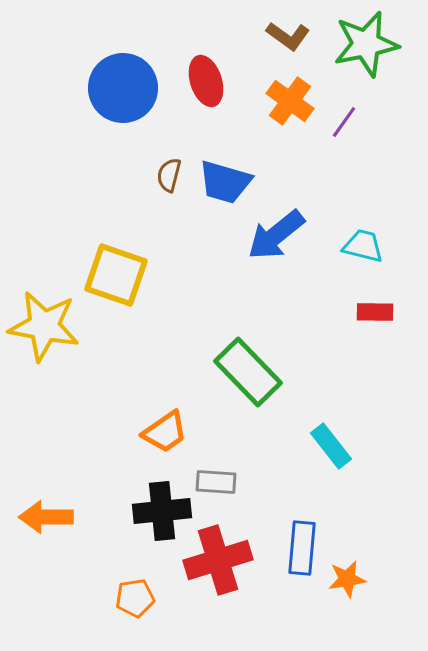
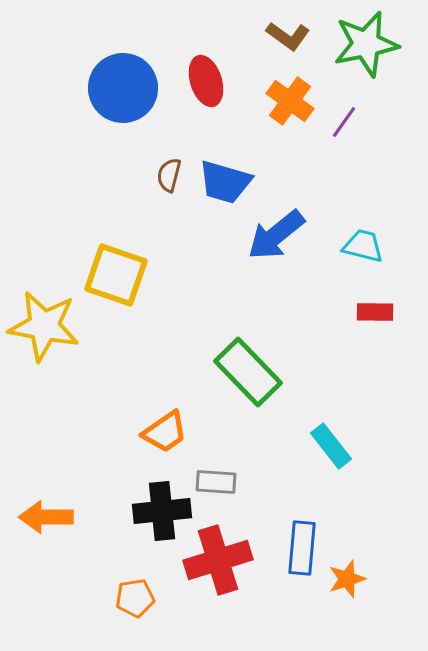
orange star: rotated 9 degrees counterclockwise
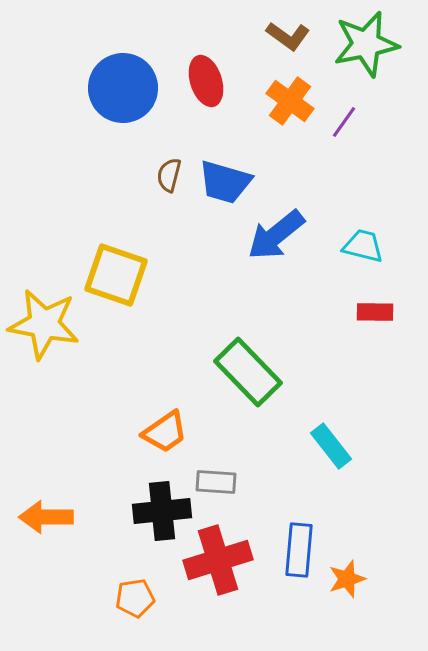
yellow star: moved 2 px up
blue rectangle: moved 3 px left, 2 px down
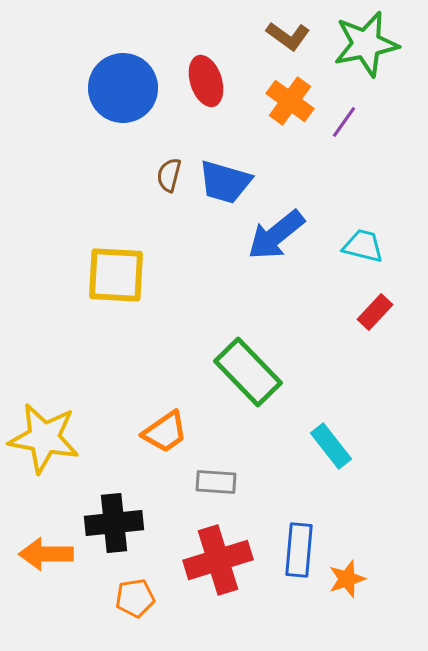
yellow square: rotated 16 degrees counterclockwise
red rectangle: rotated 48 degrees counterclockwise
yellow star: moved 114 px down
black cross: moved 48 px left, 12 px down
orange arrow: moved 37 px down
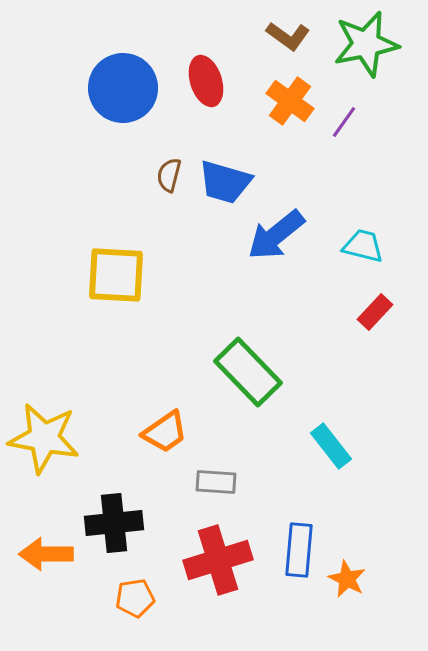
orange star: rotated 27 degrees counterclockwise
